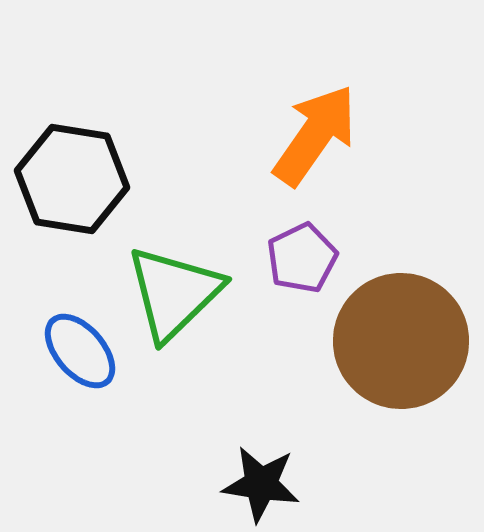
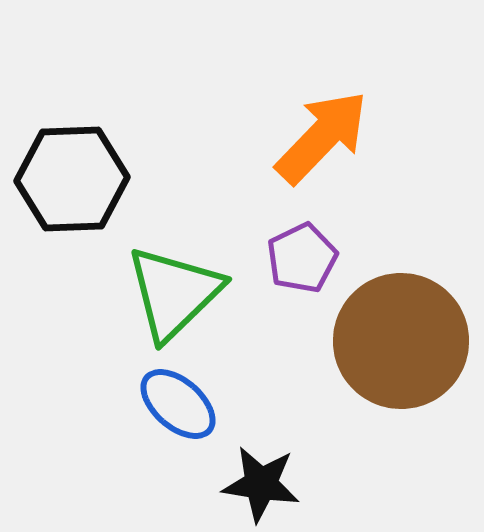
orange arrow: moved 7 px right, 2 px down; rotated 9 degrees clockwise
black hexagon: rotated 11 degrees counterclockwise
blue ellipse: moved 98 px right, 53 px down; rotated 8 degrees counterclockwise
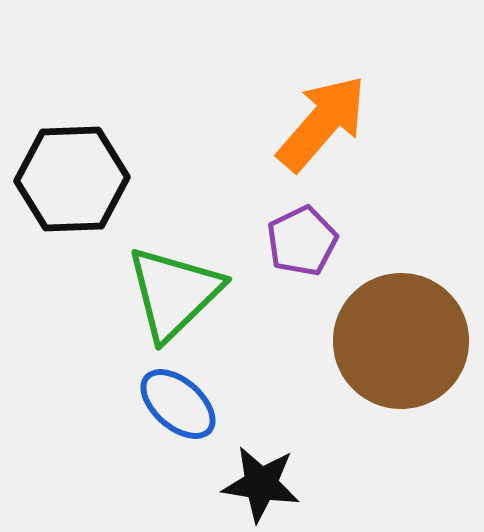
orange arrow: moved 14 px up; rotated 3 degrees counterclockwise
purple pentagon: moved 17 px up
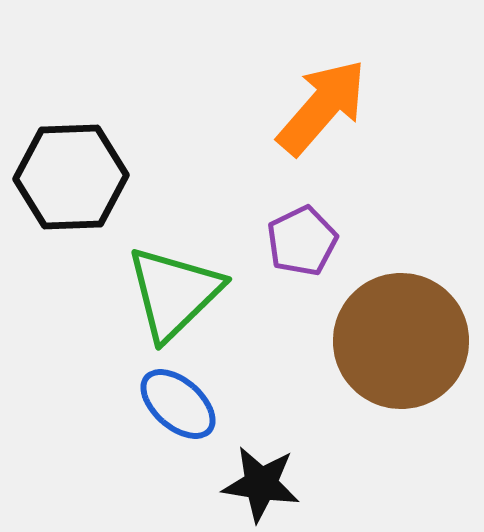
orange arrow: moved 16 px up
black hexagon: moved 1 px left, 2 px up
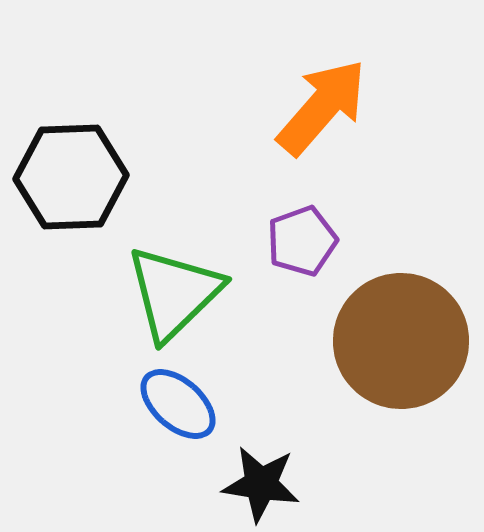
purple pentagon: rotated 6 degrees clockwise
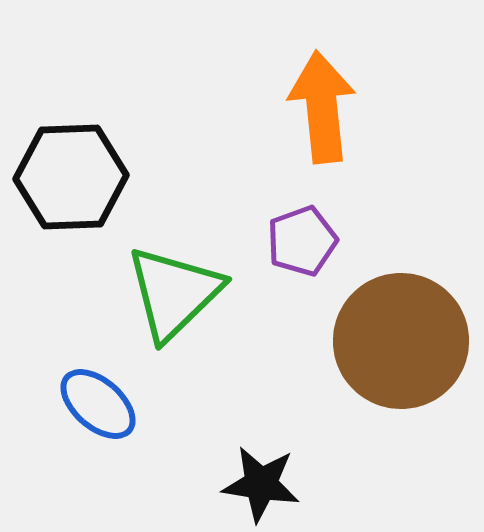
orange arrow: rotated 47 degrees counterclockwise
blue ellipse: moved 80 px left
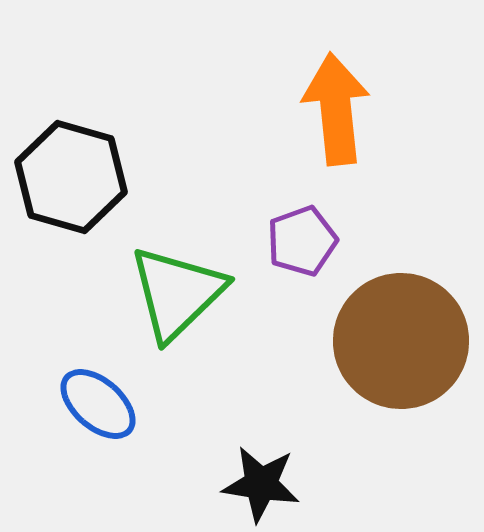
orange arrow: moved 14 px right, 2 px down
black hexagon: rotated 18 degrees clockwise
green triangle: moved 3 px right
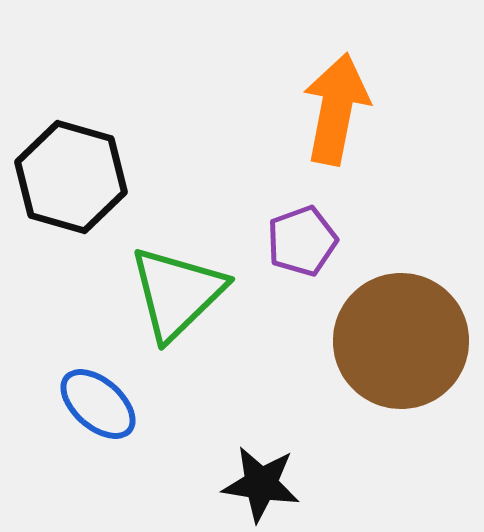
orange arrow: rotated 17 degrees clockwise
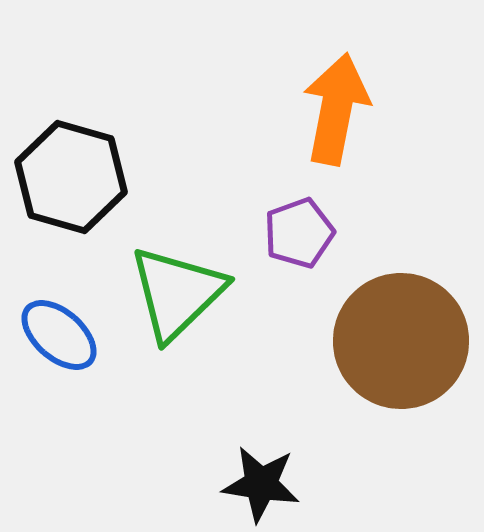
purple pentagon: moved 3 px left, 8 px up
blue ellipse: moved 39 px left, 69 px up
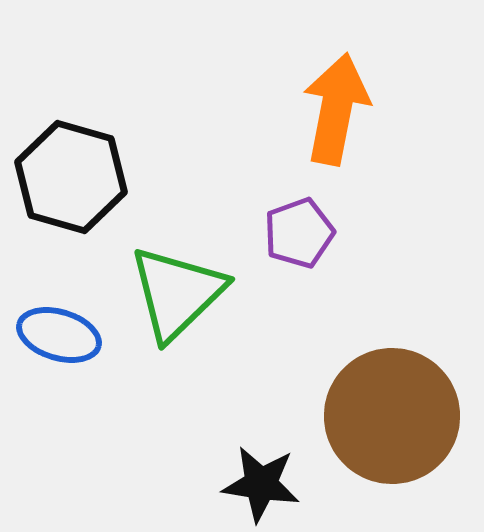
blue ellipse: rotated 24 degrees counterclockwise
brown circle: moved 9 px left, 75 px down
